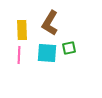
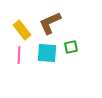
brown L-shape: rotated 35 degrees clockwise
yellow rectangle: rotated 36 degrees counterclockwise
green square: moved 2 px right, 1 px up
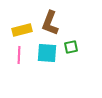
brown L-shape: rotated 45 degrees counterclockwise
yellow rectangle: rotated 66 degrees counterclockwise
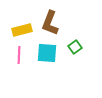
green square: moved 4 px right; rotated 24 degrees counterclockwise
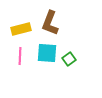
yellow rectangle: moved 1 px left, 1 px up
green square: moved 6 px left, 12 px down
pink line: moved 1 px right, 1 px down
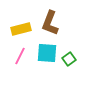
pink line: rotated 24 degrees clockwise
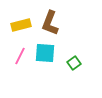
yellow rectangle: moved 4 px up
cyan square: moved 2 px left
green square: moved 5 px right, 4 px down
